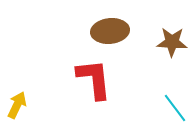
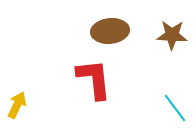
brown star: moved 7 px up
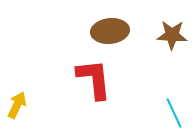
cyan line: moved 1 px left, 5 px down; rotated 12 degrees clockwise
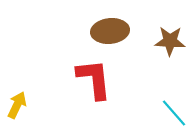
brown star: moved 2 px left, 6 px down
cyan line: rotated 16 degrees counterclockwise
